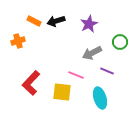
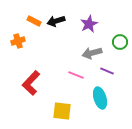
gray arrow: rotated 12 degrees clockwise
yellow square: moved 19 px down
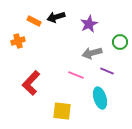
black arrow: moved 4 px up
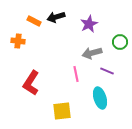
orange cross: rotated 24 degrees clockwise
pink line: moved 1 px up; rotated 56 degrees clockwise
red L-shape: rotated 10 degrees counterclockwise
yellow square: rotated 12 degrees counterclockwise
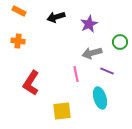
orange rectangle: moved 15 px left, 10 px up
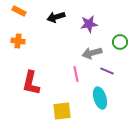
purple star: rotated 18 degrees clockwise
red L-shape: rotated 20 degrees counterclockwise
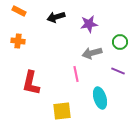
purple line: moved 11 px right
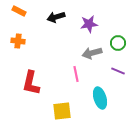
green circle: moved 2 px left, 1 px down
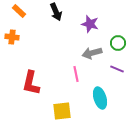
orange rectangle: rotated 16 degrees clockwise
black arrow: moved 5 px up; rotated 96 degrees counterclockwise
purple star: moved 1 px right; rotated 24 degrees clockwise
orange cross: moved 6 px left, 4 px up
purple line: moved 1 px left, 2 px up
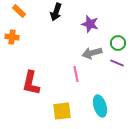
black arrow: rotated 42 degrees clockwise
purple line: moved 6 px up
cyan ellipse: moved 8 px down
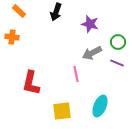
green circle: moved 1 px up
gray arrow: rotated 12 degrees counterclockwise
cyan ellipse: rotated 40 degrees clockwise
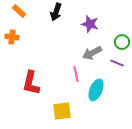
green circle: moved 4 px right
cyan ellipse: moved 4 px left, 16 px up
